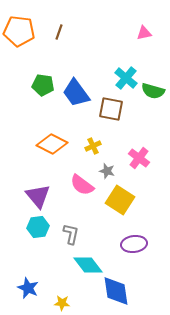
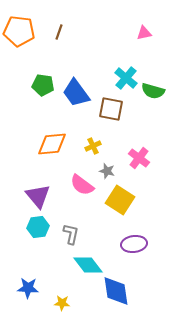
orange diamond: rotated 32 degrees counterclockwise
blue star: rotated 20 degrees counterclockwise
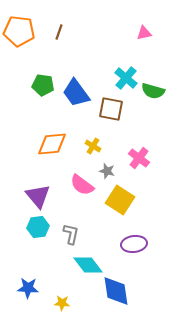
yellow cross: rotated 35 degrees counterclockwise
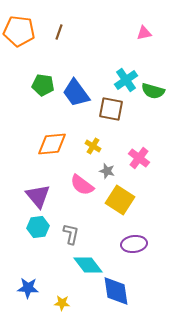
cyan cross: moved 2 px down; rotated 15 degrees clockwise
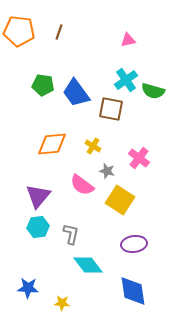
pink triangle: moved 16 px left, 7 px down
purple triangle: rotated 20 degrees clockwise
blue diamond: moved 17 px right
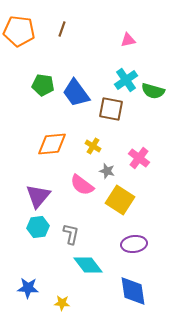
brown line: moved 3 px right, 3 px up
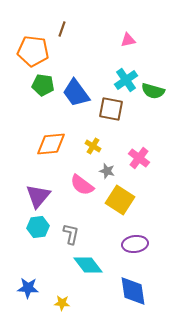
orange pentagon: moved 14 px right, 20 px down
orange diamond: moved 1 px left
purple ellipse: moved 1 px right
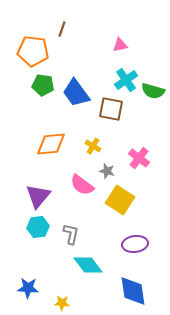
pink triangle: moved 8 px left, 5 px down
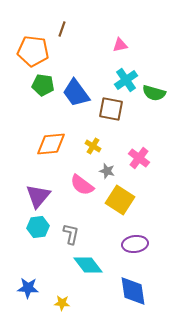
green semicircle: moved 1 px right, 2 px down
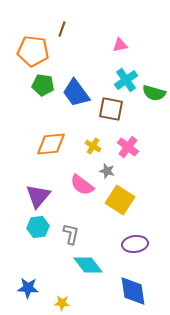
pink cross: moved 11 px left, 11 px up
